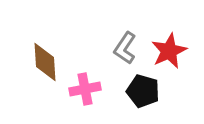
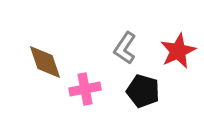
red star: moved 9 px right
brown diamond: rotated 15 degrees counterclockwise
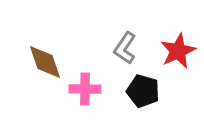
pink cross: rotated 12 degrees clockwise
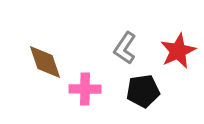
black pentagon: rotated 24 degrees counterclockwise
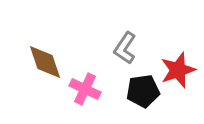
red star: moved 19 px down; rotated 6 degrees clockwise
pink cross: rotated 24 degrees clockwise
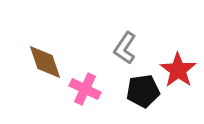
red star: rotated 18 degrees counterclockwise
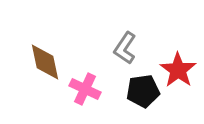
brown diamond: rotated 6 degrees clockwise
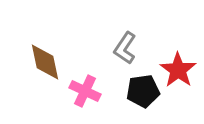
pink cross: moved 2 px down
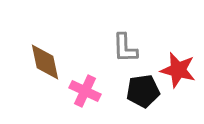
gray L-shape: rotated 36 degrees counterclockwise
red star: rotated 21 degrees counterclockwise
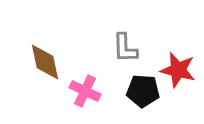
black pentagon: rotated 12 degrees clockwise
